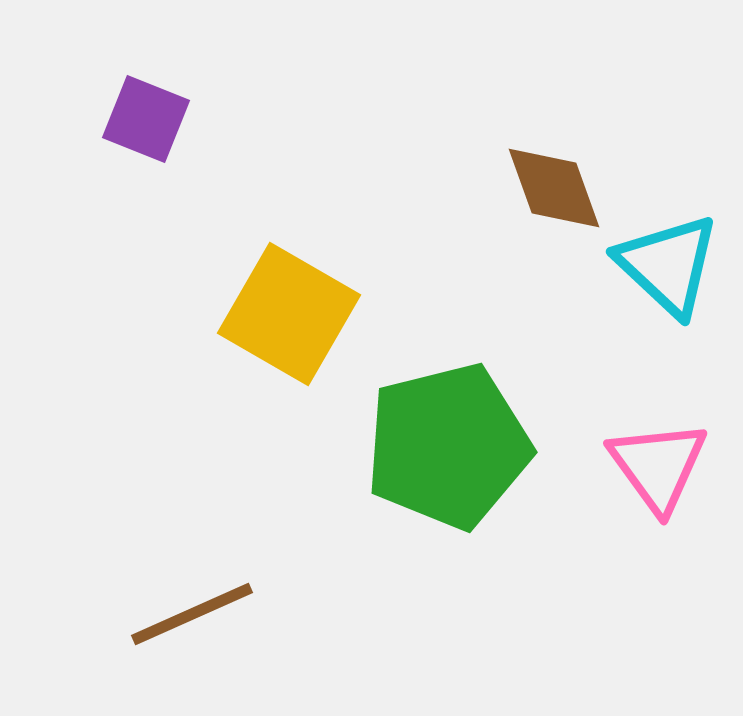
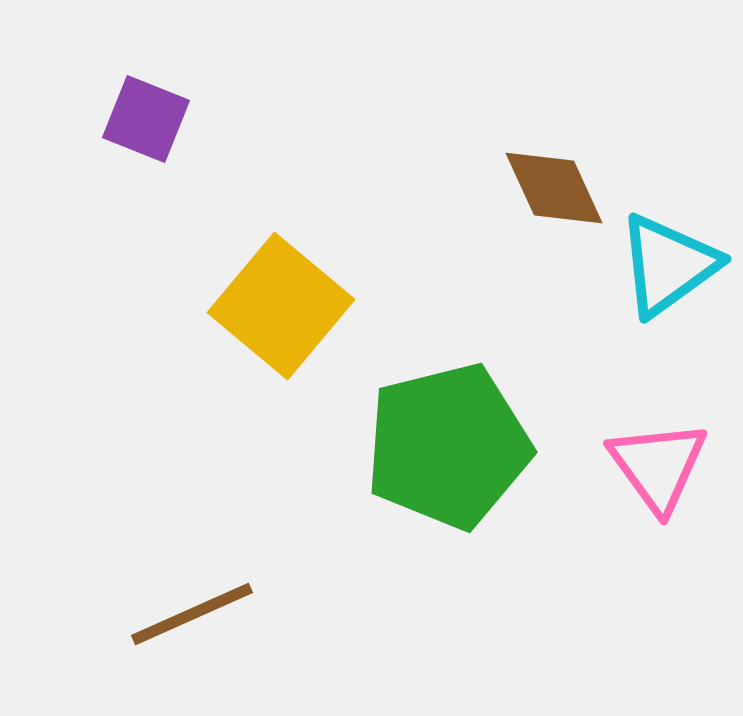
brown diamond: rotated 5 degrees counterclockwise
cyan triangle: rotated 41 degrees clockwise
yellow square: moved 8 px left, 8 px up; rotated 10 degrees clockwise
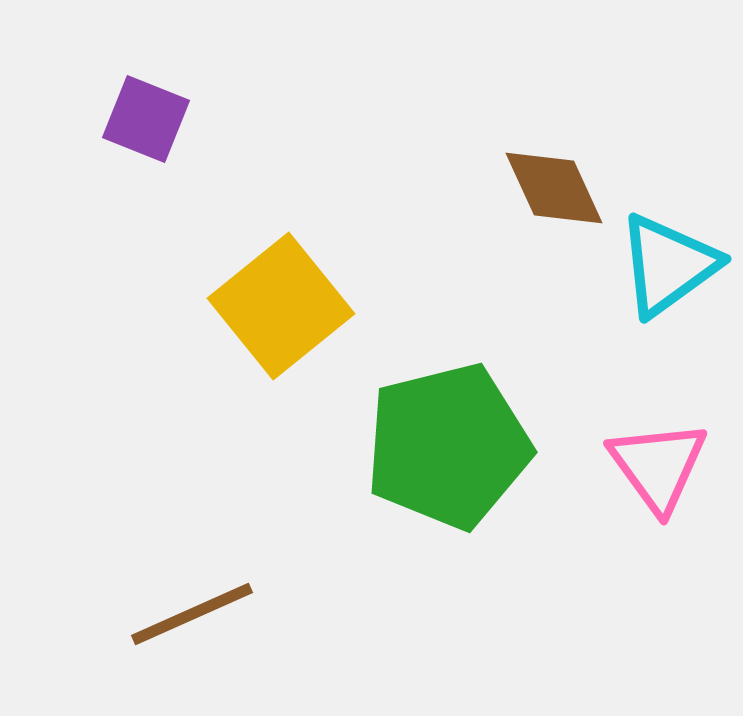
yellow square: rotated 11 degrees clockwise
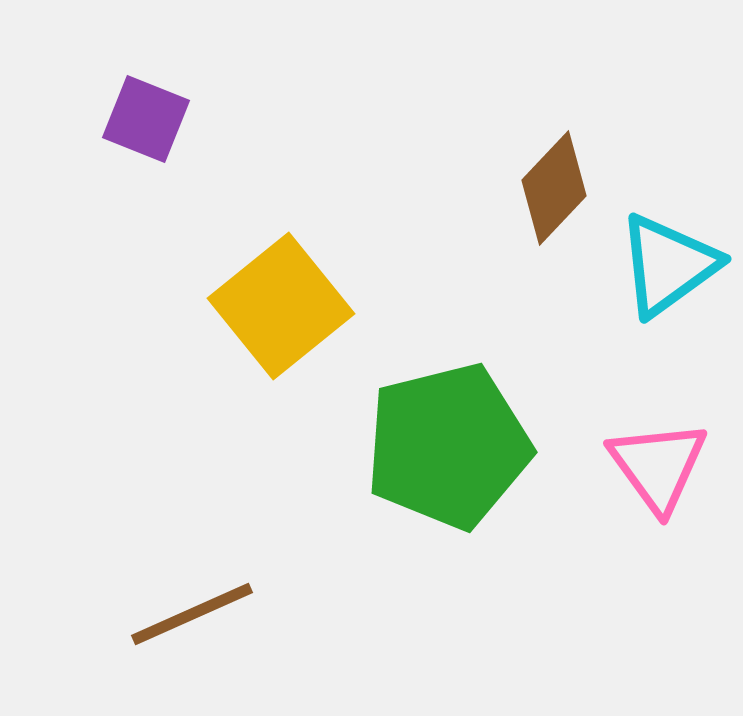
brown diamond: rotated 68 degrees clockwise
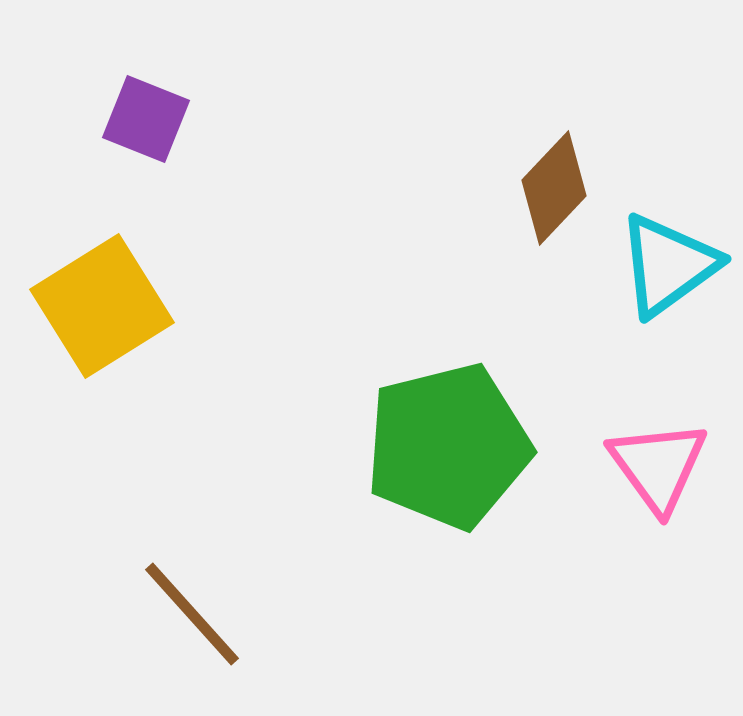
yellow square: moved 179 px left; rotated 7 degrees clockwise
brown line: rotated 72 degrees clockwise
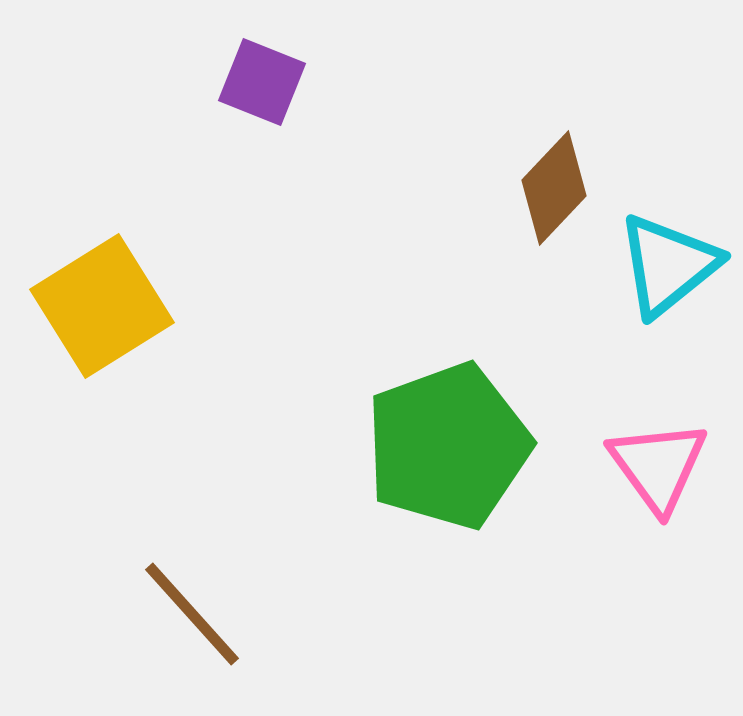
purple square: moved 116 px right, 37 px up
cyan triangle: rotated 3 degrees counterclockwise
green pentagon: rotated 6 degrees counterclockwise
